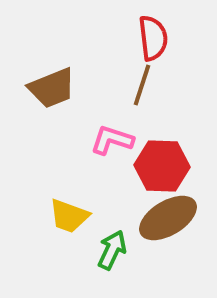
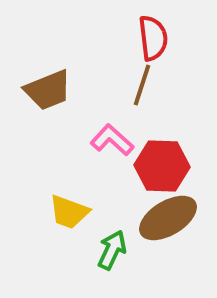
brown trapezoid: moved 4 px left, 2 px down
pink L-shape: rotated 24 degrees clockwise
yellow trapezoid: moved 4 px up
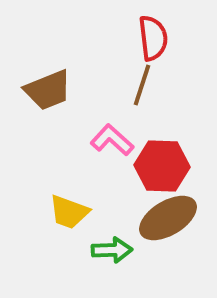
green arrow: rotated 63 degrees clockwise
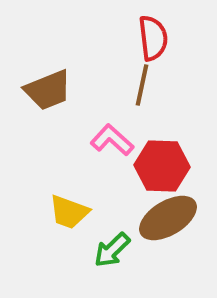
brown line: rotated 6 degrees counterclockwise
green arrow: rotated 138 degrees clockwise
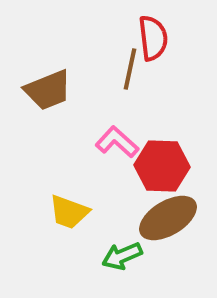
brown line: moved 12 px left, 16 px up
pink L-shape: moved 5 px right, 2 px down
green arrow: moved 10 px right, 6 px down; rotated 21 degrees clockwise
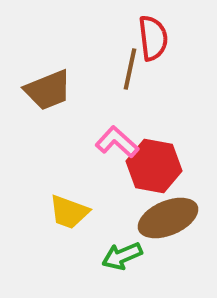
red hexagon: moved 8 px left; rotated 8 degrees clockwise
brown ellipse: rotated 8 degrees clockwise
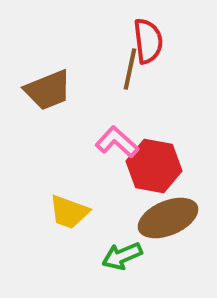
red semicircle: moved 5 px left, 3 px down
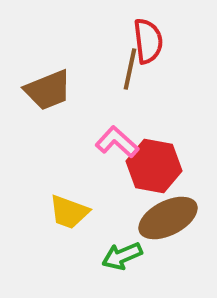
brown ellipse: rotated 4 degrees counterclockwise
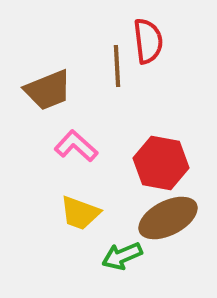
brown line: moved 13 px left, 3 px up; rotated 15 degrees counterclockwise
pink L-shape: moved 41 px left, 4 px down
red hexagon: moved 7 px right, 3 px up
yellow trapezoid: moved 11 px right, 1 px down
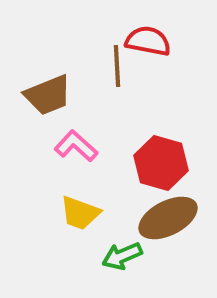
red semicircle: rotated 72 degrees counterclockwise
brown trapezoid: moved 5 px down
red hexagon: rotated 6 degrees clockwise
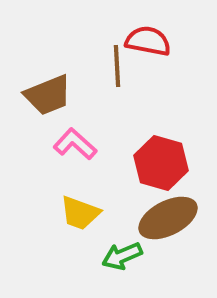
pink L-shape: moved 1 px left, 2 px up
